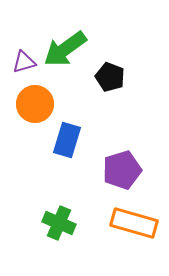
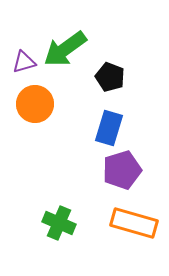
blue rectangle: moved 42 px right, 12 px up
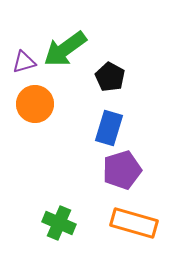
black pentagon: rotated 8 degrees clockwise
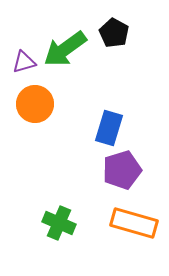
black pentagon: moved 4 px right, 44 px up
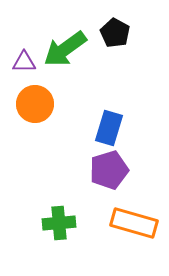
black pentagon: moved 1 px right
purple triangle: rotated 15 degrees clockwise
purple pentagon: moved 13 px left
green cross: rotated 28 degrees counterclockwise
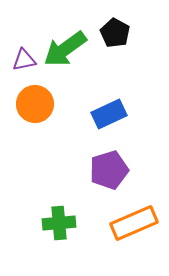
purple triangle: moved 2 px up; rotated 10 degrees counterclockwise
blue rectangle: moved 14 px up; rotated 48 degrees clockwise
orange rectangle: rotated 39 degrees counterclockwise
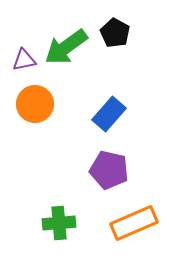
green arrow: moved 1 px right, 2 px up
blue rectangle: rotated 24 degrees counterclockwise
purple pentagon: rotated 30 degrees clockwise
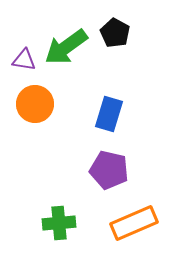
purple triangle: rotated 20 degrees clockwise
blue rectangle: rotated 24 degrees counterclockwise
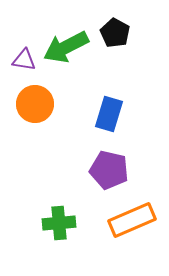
green arrow: rotated 9 degrees clockwise
orange rectangle: moved 2 px left, 3 px up
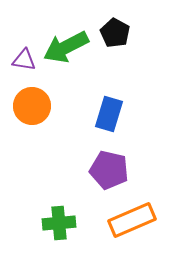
orange circle: moved 3 px left, 2 px down
